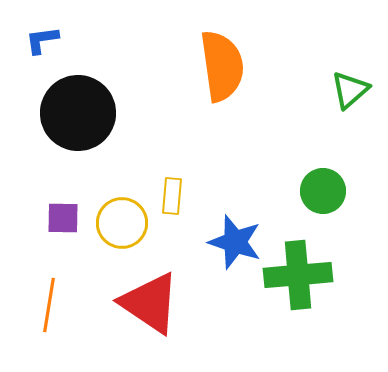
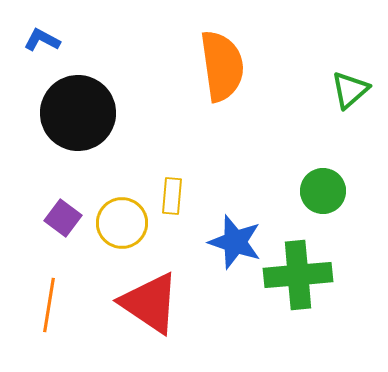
blue L-shape: rotated 36 degrees clockwise
purple square: rotated 36 degrees clockwise
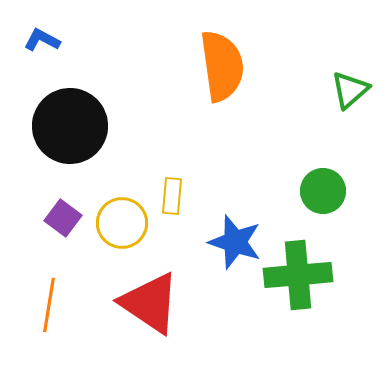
black circle: moved 8 px left, 13 px down
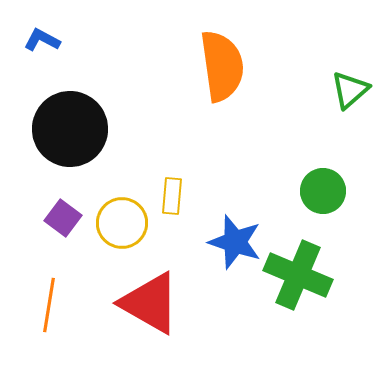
black circle: moved 3 px down
green cross: rotated 28 degrees clockwise
red triangle: rotated 4 degrees counterclockwise
